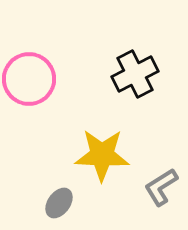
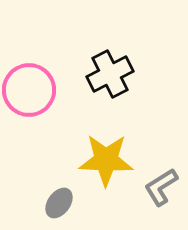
black cross: moved 25 px left
pink circle: moved 11 px down
yellow star: moved 4 px right, 5 px down
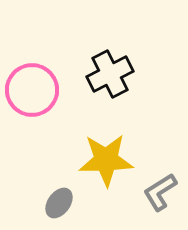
pink circle: moved 3 px right
yellow star: rotated 4 degrees counterclockwise
gray L-shape: moved 1 px left, 5 px down
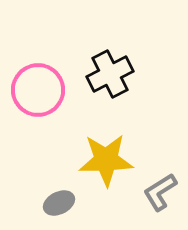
pink circle: moved 6 px right
gray ellipse: rotated 28 degrees clockwise
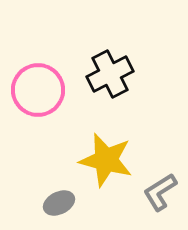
yellow star: rotated 16 degrees clockwise
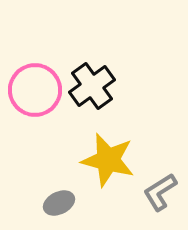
black cross: moved 18 px left, 12 px down; rotated 9 degrees counterclockwise
pink circle: moved 3 px left
yellow star: moved 2 px right
